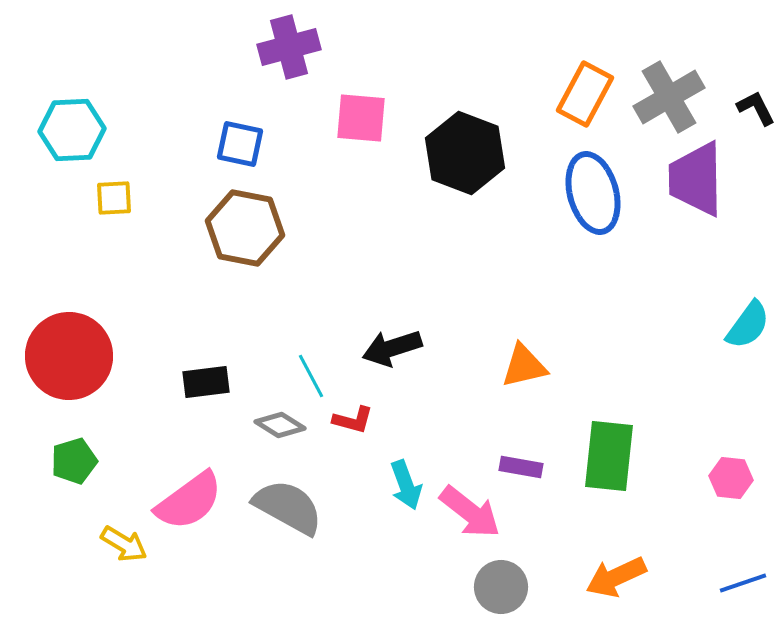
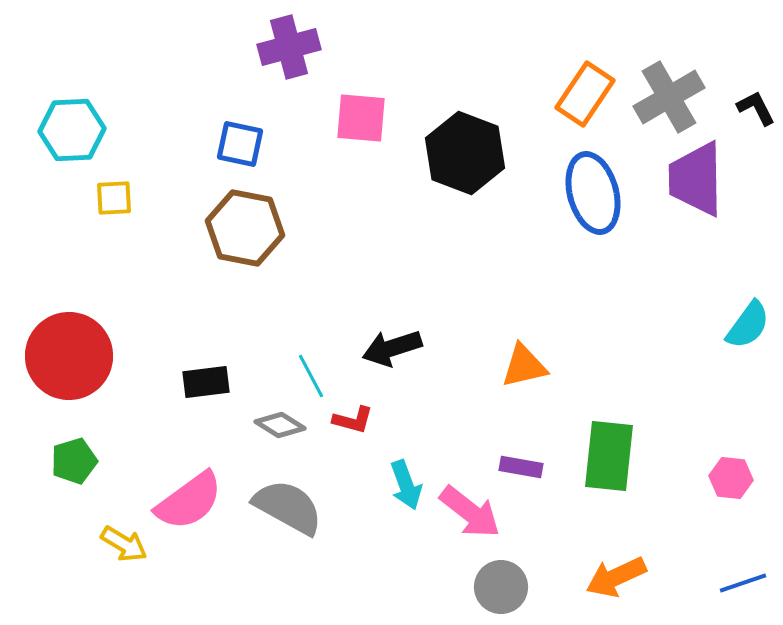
orange rectangle: rotated 6 degrees clockwise
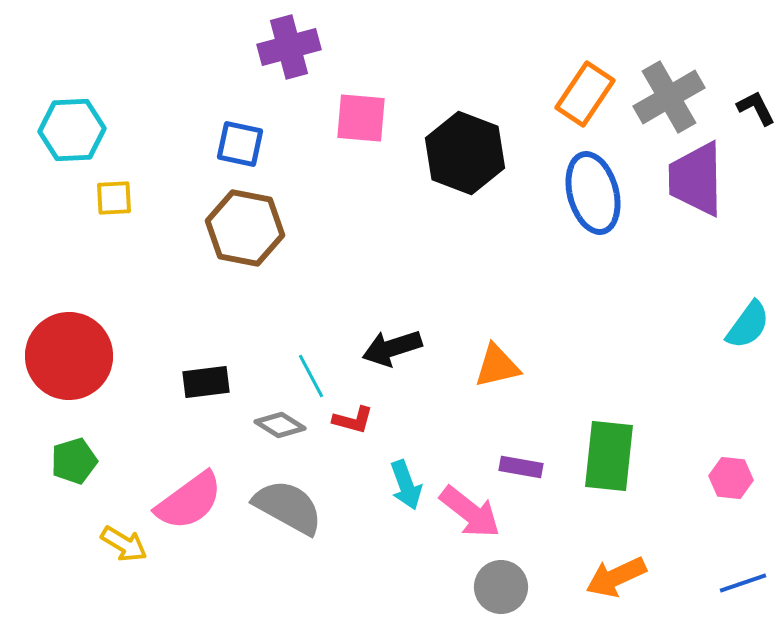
orange triangle: moved 27 px left
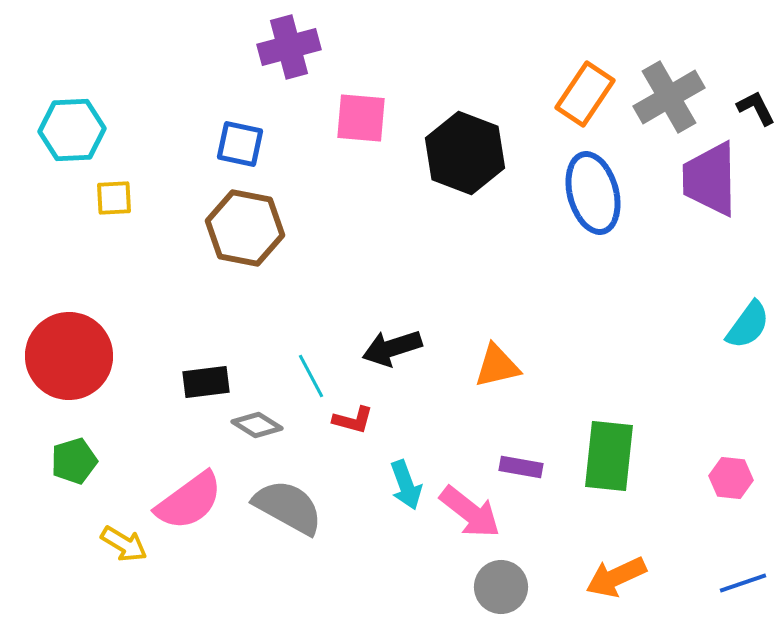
purple trapezoid: moved 14 px right
gray diamond: moved 23 px left
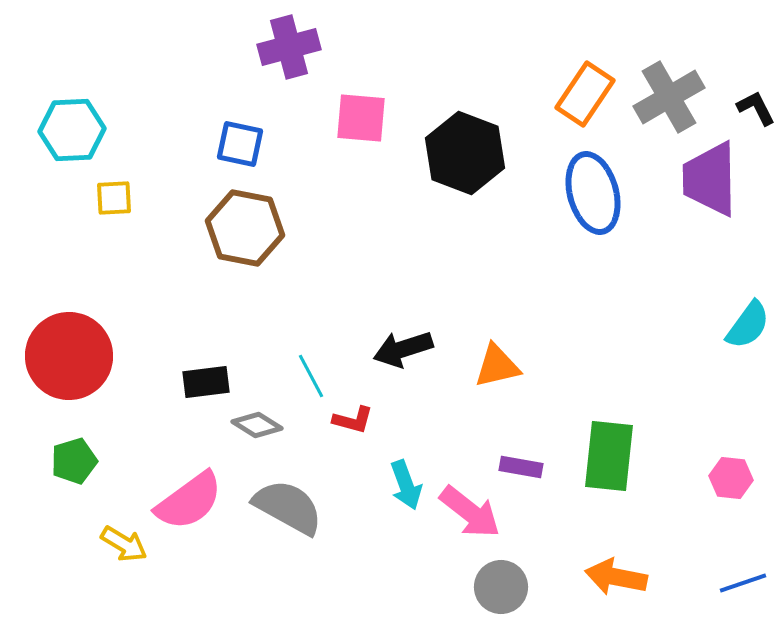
black arrow: moved 11 px right, 1 px down
orange arrow: rotated 36 degrees clockwise
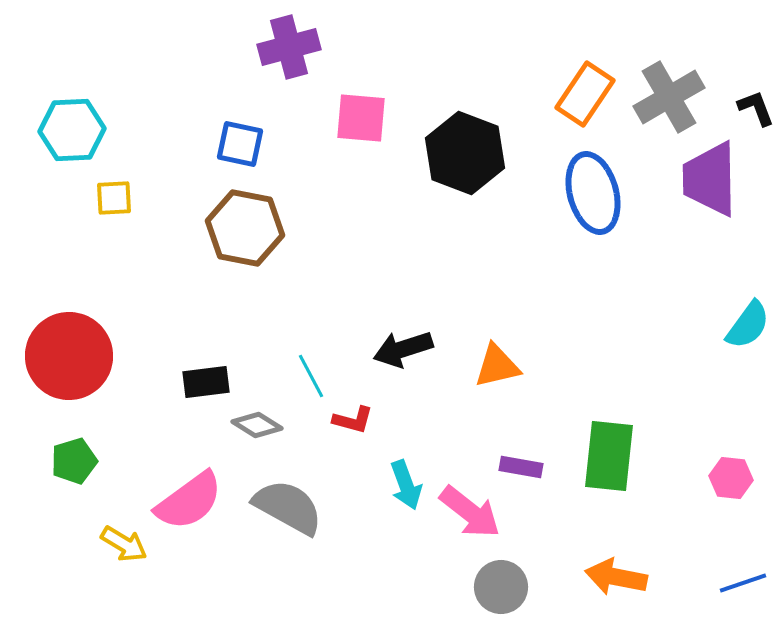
black L-shape: rotated 6 degrees clockwise
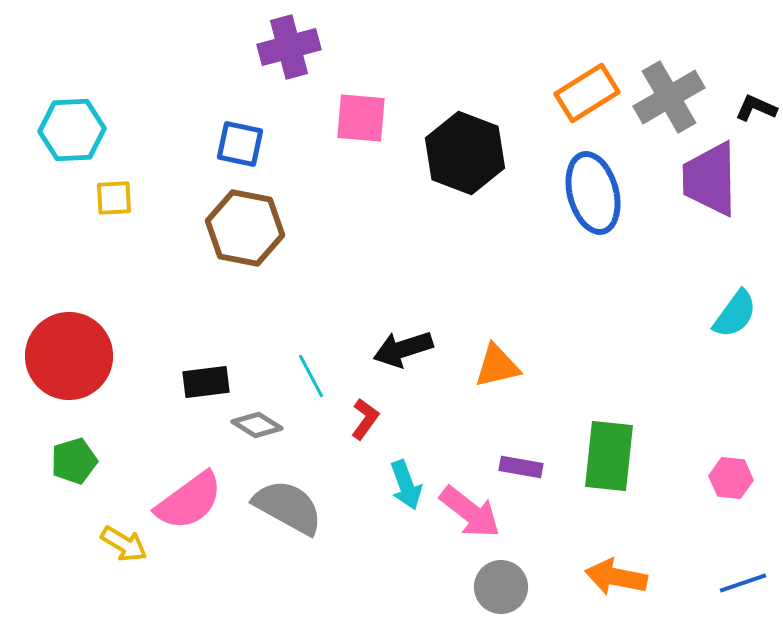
orange rectangle: moved 2 px right, 1 px up; rotated 24 degrees clockwise
black L-shape: rotated 45 degrees counterclockwise
cyan semicircle: moved 13 px left, 11 px up
red L-shape: moved 12 px right, 1 px up; rotated 69 degrees counterclockwise
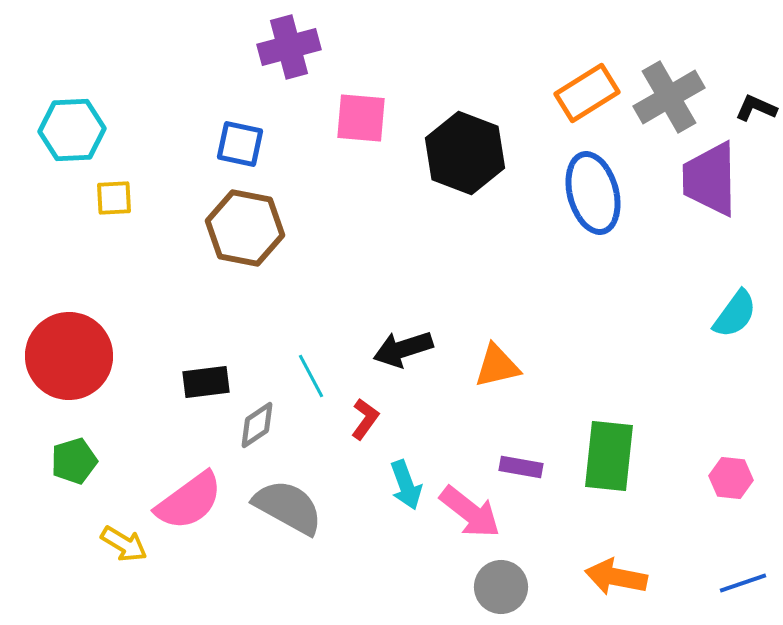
gray diamond: rotated 66 degrees counterclockwise
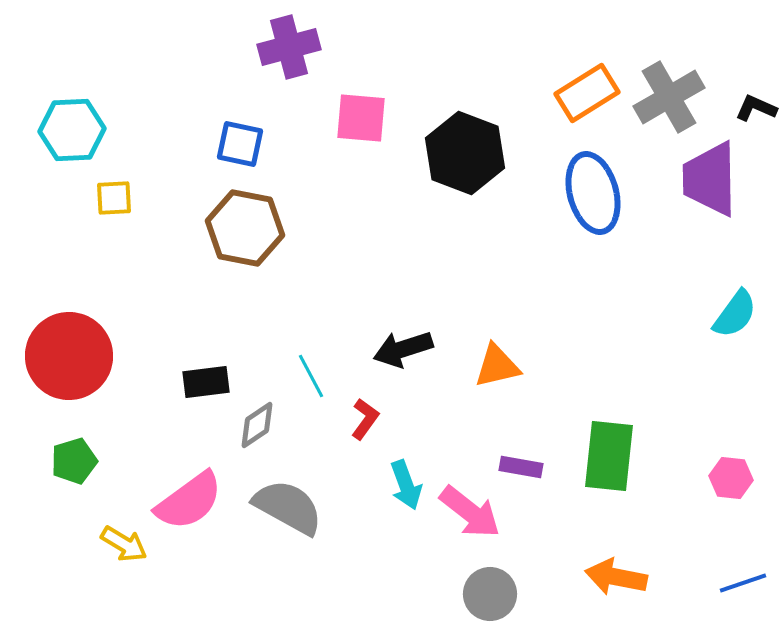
gray circle: moved 11 px left, 7 px down
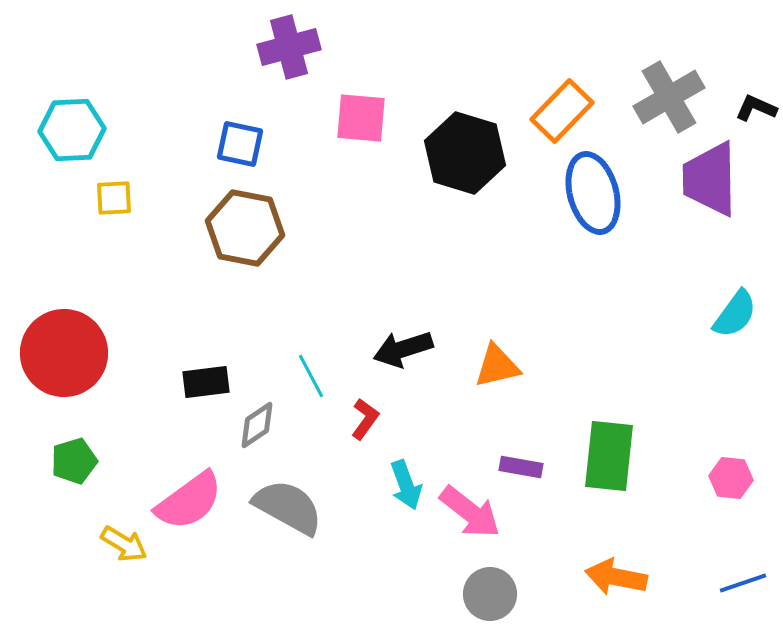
orange rectangle: moved 25 px left, 18 px down; rotated 14 degrees counterclockwise
black hexagon: rotated 4 degrees counterclockwise
red circle: moved 5 px left, 3 px up
